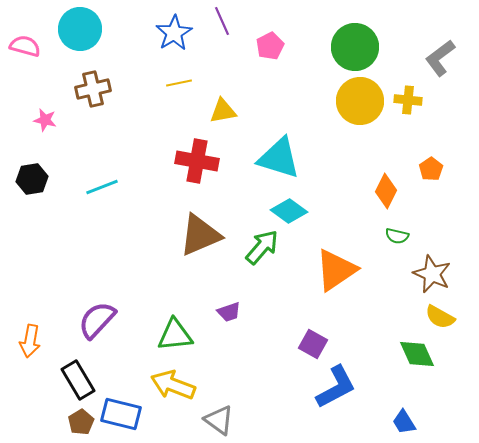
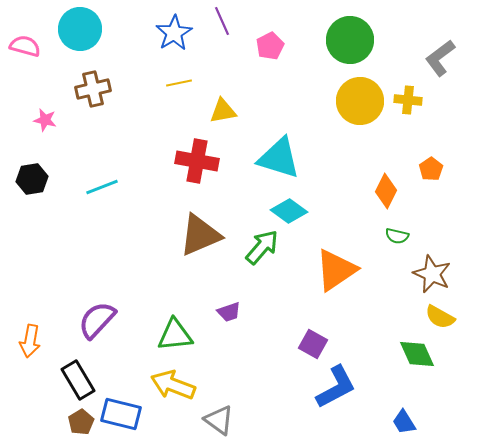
green circle: moved 5 px left, 7 px up
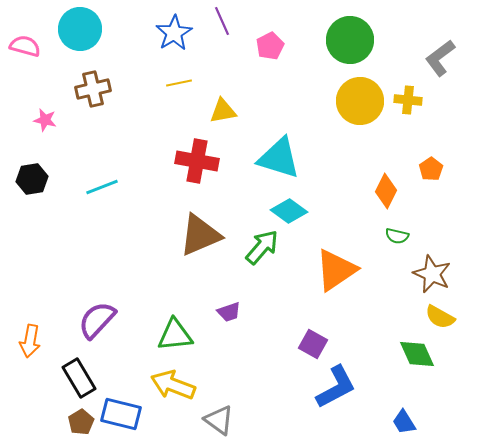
black rectangle: moved 1 px right, 2 px up
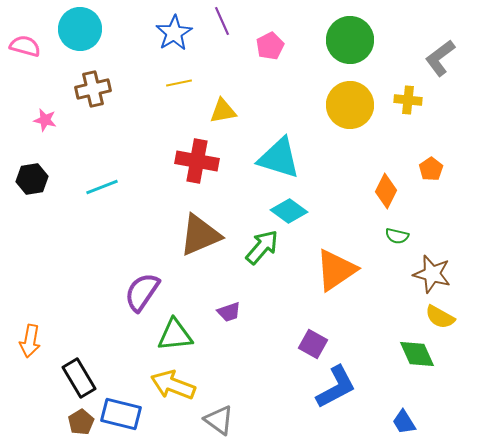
yellow circle: moved 10 px left, 4 px down
brown star: rotated 9 degrees counterclockwise
purple semicircle: moved 45 px right, 28 px up; rotated 9 degrees counterclockwise
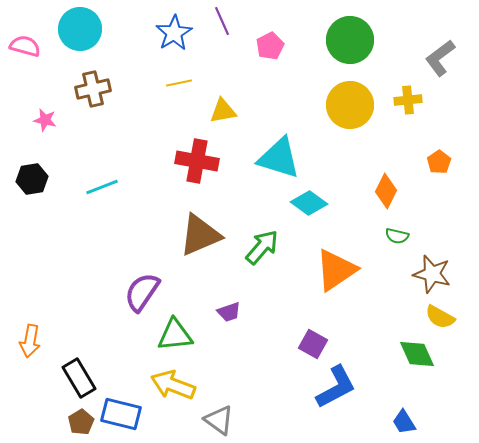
yellow cross: rotated 12 degrees counterclockwise
orange pentagon: moved 8 px right, 7 px up
cyan diamond: moved 20 px right, 8 px up
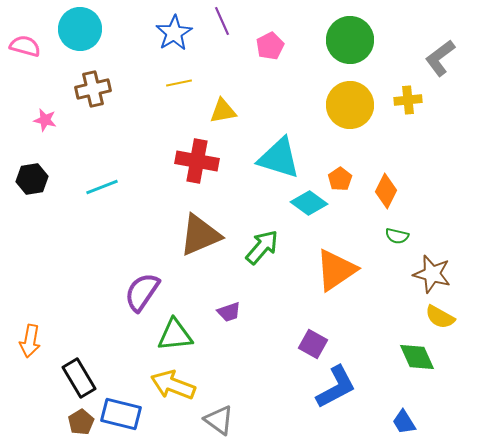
orange pentagon: moved 99 px left, 17 px down
green diamond: moved 3 px down
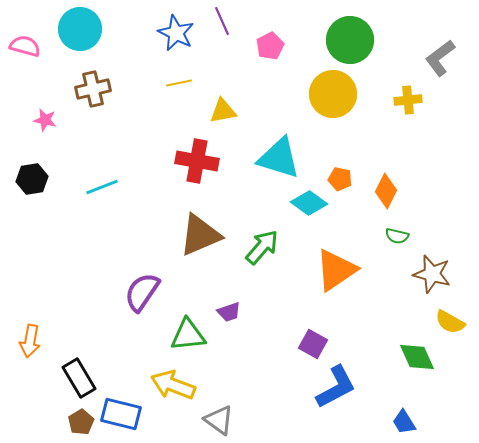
blue star: moved 2 px right; rotated 15 degrees counterclockwise
yellow circle: moved 17 px left, 11 px up
orange pentagon: rotated 25 degrees counterclockwise
yellow semicircle: moved 10 px right, 5 px down
green triangle: moved 13 px right
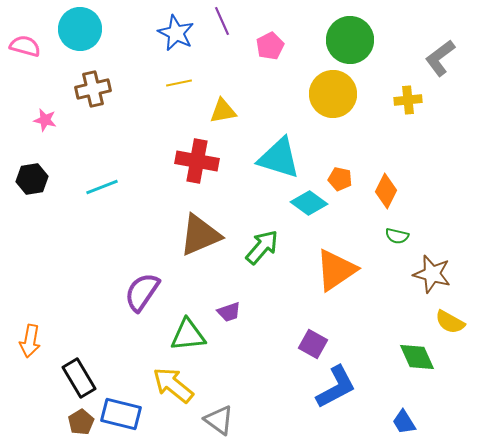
yellow arrow: rotated 18 degrees clockwise
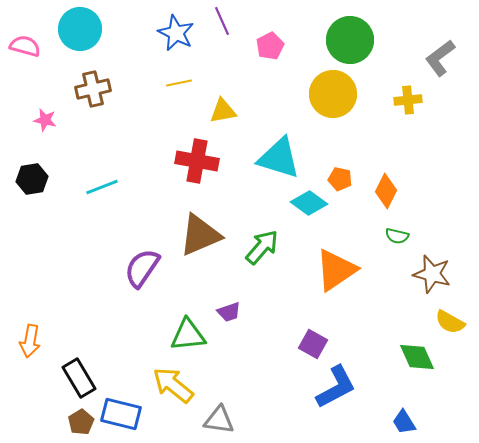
purple semicircle: moved 24 px up
gray triangle: rotated 28 degrees counterclockwise
